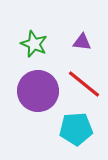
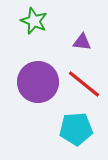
green star: moved 23 px up
purple circle: moved 9 px up
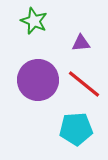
purple triangle: moved 1 px left, 1 px down; rotated 12 degrees counterclockwise
purple circle: moved 2 px up
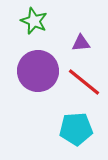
purple circle: moved 9 px up
red line: moved 2 px up
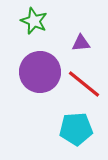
purple circle: moved 2 px right, 1 px down
red line: moved 2 px down
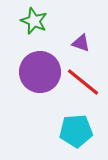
purple triangle: rotated 24 degrees clockwise
red line: moved 1 px left, 2 px up
cyan pentagon: moved 2 px down
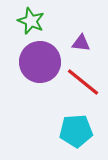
green star: moved 3 px left
purple triangle: rotated 12 degrees counterclockwise
purple circle: moved 10 px up
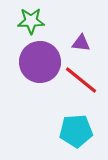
green star: rotated 24 degrees counterclockwise
red line: moved 2 px left, 2 px up
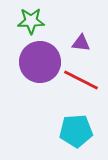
red line: rotated 12 degrees counterclockwise
